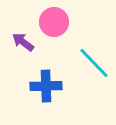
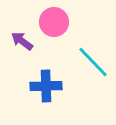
purple arrow: moved 1 px left, 1 px up
cyan line: moved 1 px left, 1 px up
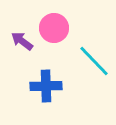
pink circle: moved 6 px down
cyan line: moved 1 px right, 1 px up
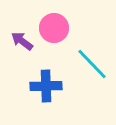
cyan line: moved 2 px left, 3 px down
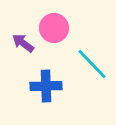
purple arrow: moved 1 px right, 2 px down
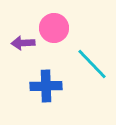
purple arrow: rotated 40 degrees counterclockwise
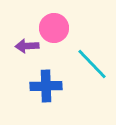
purple arrow: moved 4 px right, 3 px down
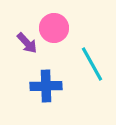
purple arrow: moved 3 px up; rotated 130 degrees counterclockwise
cyan line: rotated 15 degrees clockwise
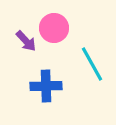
purple arrow: moved 1 px left, 2 px up
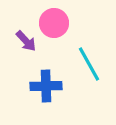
pink circle: moved 5 px up
cyan line: moved 3 px left
